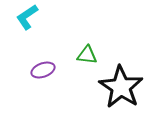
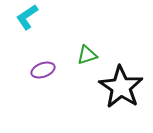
green triangle: rotated 25 degrees counterclockwise
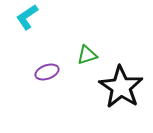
purple ellipse: moved 4 px right, 2 px down
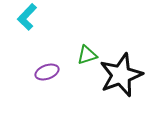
cyan L-shape: rotated 12 degrees counterclockwise
black star: moved 12 px up; rotated 18 degrees clockwise
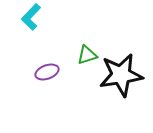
cyan L-shape: moved 4 px right
black star: rotated 12 degrees clockwise
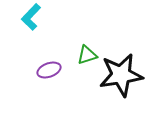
purple ellipse: moved 2 px right, 2 px up
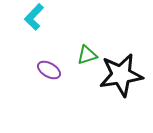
cyan L-shape: moved 3 px right
purple ellipse: rotated 50 degrees clockwise
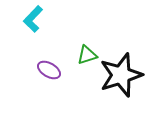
cyan L-shape: moved 1 px left, 2 px down
black star: rotated 9 degrees counterclockwise
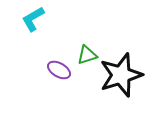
cyan L-shape: rotated 16 degrees clockwise
purple ellipse: moved 10 px right
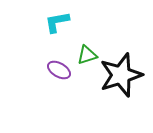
cyan L-shape: moved 24 px right, 3 px down; rotated 20 degrees clockwise
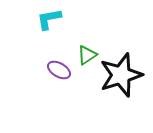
cyan L-shape: moved 8 px left, 3 px up
green triangle: rotated 15 degrees counterclockwise
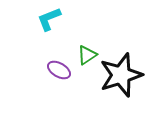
cyan L-shape: rotated 12 degrees counterclockwise
